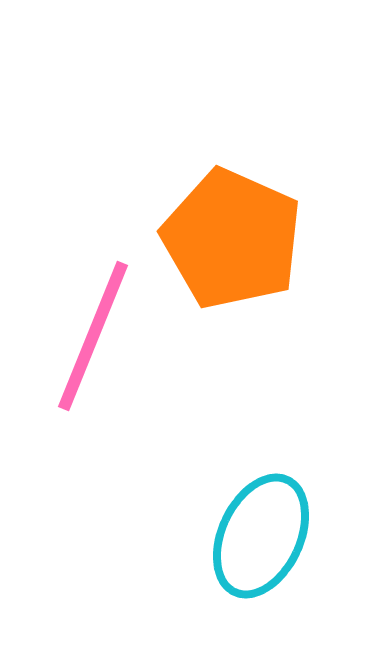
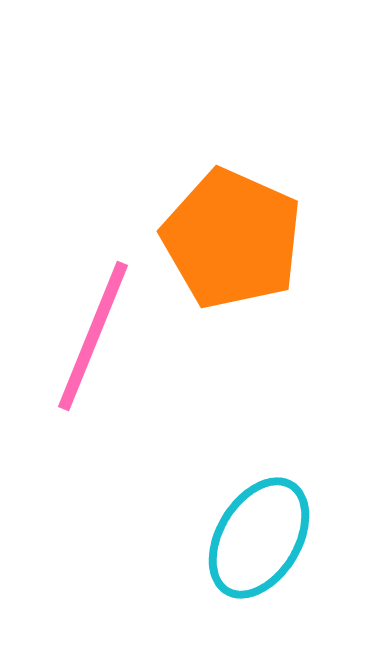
cyan ellipse: moved 2 px left, 2 px down; rotated 6 degrees clockwise
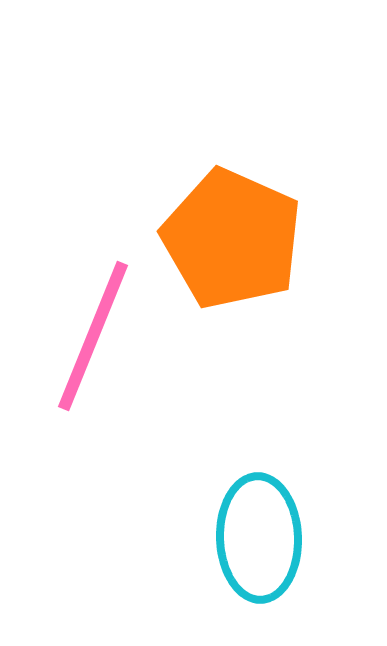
cyan ellipse: rotated 33 degrees counterclockwise
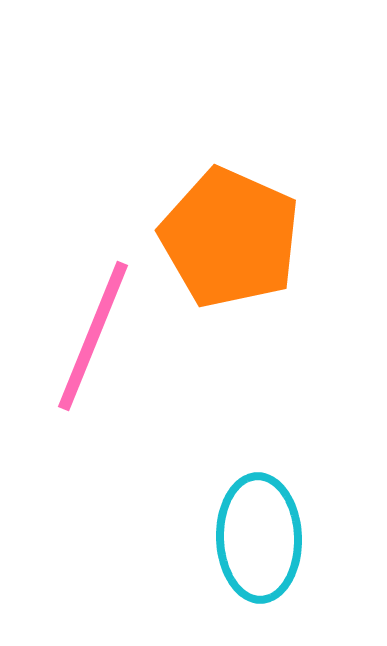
orange pentagon: moved 2 px left, 1 px up
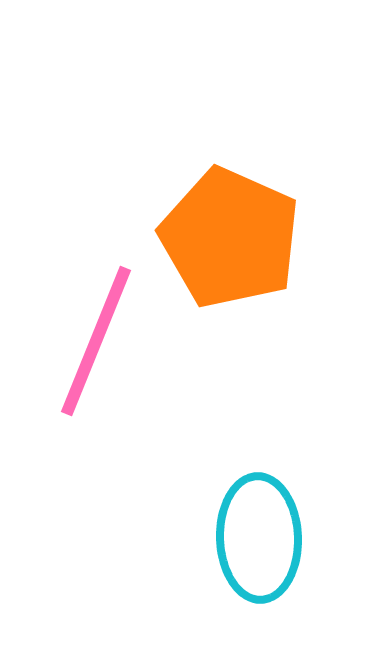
pink line: moved 3 px right, 5 px down
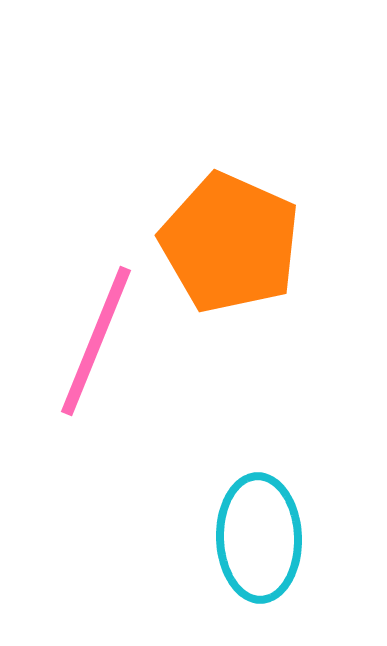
orange pentagon: moved 5 px down
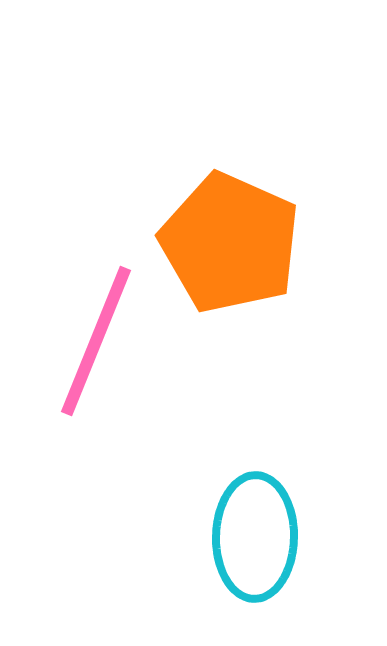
cyan ellipse: moved 4 px left, 1 px up; rotated 3 degrees clockwise
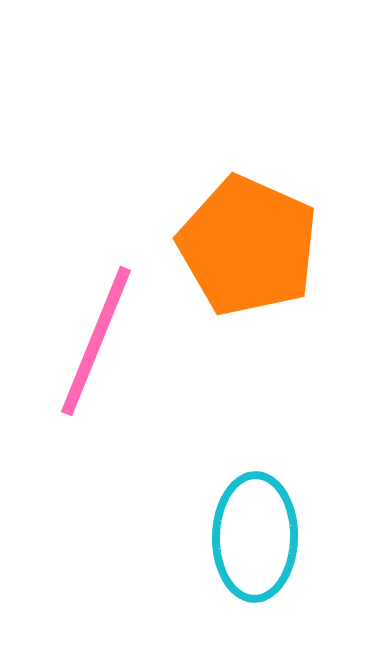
orange pentagon: moved 18 px right, 3 px down
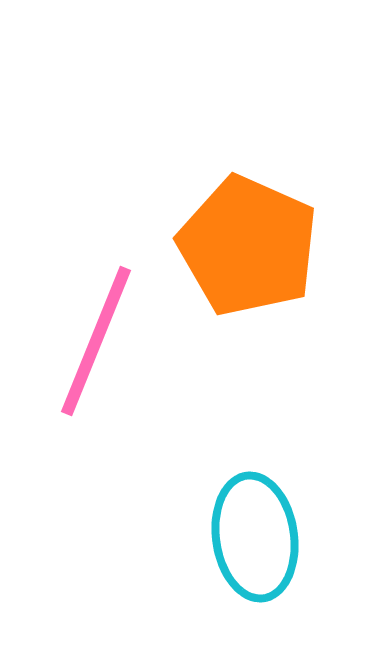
cyan ellipse: rotated 9 degrees counterclockwise
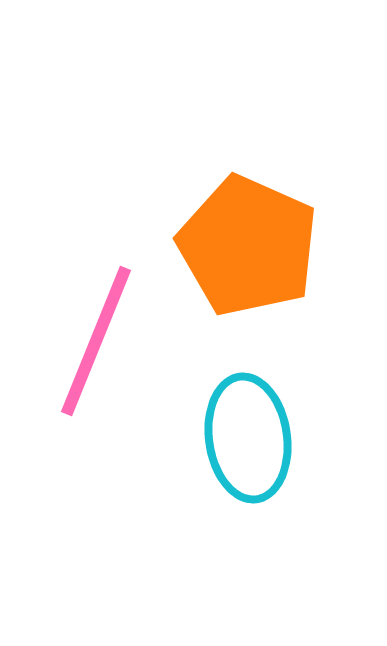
cyan ellipse: moved 7 px left, 99 px up
